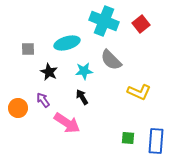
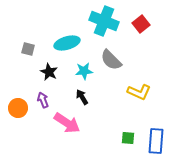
gray square: rotated 16 degrees clockwise
purple arrow: rotated 14 degrees clockwise
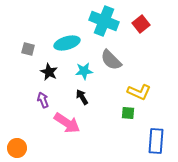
orange circle: moved 1 px left, 40 px down
green square: moved 25 px up
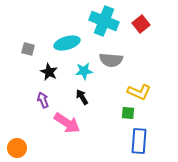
gray semicircle: rotated 40 degrees counterclockwise
blue rectangle: moved 17 px left
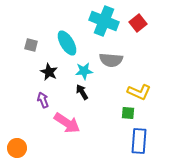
red square: moved 3 px left, 1 px up
cyan ellipse: rotated 75 degrees clockwise
gray square: moved 3 px right, 4 px up
black arrow: moved 5 px up
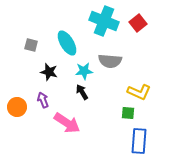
gray semicircle: moved 1 px left, 1 px down
black star: rotated 12 degrees counterclockwise
orange circle: moved 41 px up
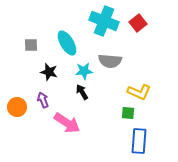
gray square: rotated 16 degrees counterclockwise
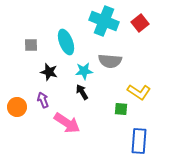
red square: moved 2 px right
cyan ellipse: moved 1 px left, 1 px up; rotated 10 degrees clockwise
yellow L-shape: rotated 10 degrees clockwise
green square: moved 7 px left, 4 px up
